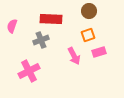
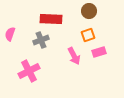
pink semicircle: moved 2 px left, 8 px down
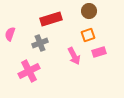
red rectangle: rotated 20 degrees counterclockwise
gray cross: moved 1 px left, 3 px down
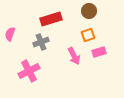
gray cross: moved 1 px right, 1 px up
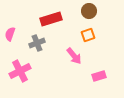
gray cross: moved 4 px left, 1 px down
pink rectangle: moved 24 px down
pink arrow: rotated 12 degrees counterclockwise
pink cross: moved 9 px left
